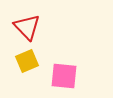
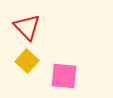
yellow square: rotated 25 degrees counterclockwise
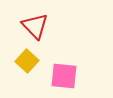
red triangle: moved 8 px right, 1 px up
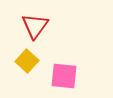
red triangle: rotated 20 degrees clockwise
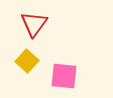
red triangle: moved 1 px left, 2 px up
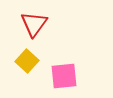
pink square: rotated 12 degrees counterclockwise
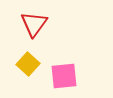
yellow square: moved 1 px right, 3 px down
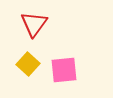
pink square: moved 6 px up
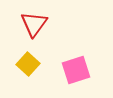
pink square: moved 12 px right; rotated 12 degrees counterclockwise
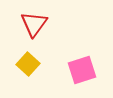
pink square: moved 6 px right
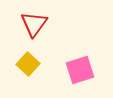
pink square: moved 2 px left
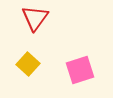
red triangle: moved 1 px right, 6 px up
